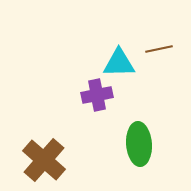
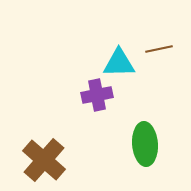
green ellipse: moved 6 px right
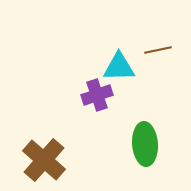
brown line: moved 1 px left, 1 px down
cyan triangle: moved 4 px down
purple cross: rotated 8 degrees counterclockwise
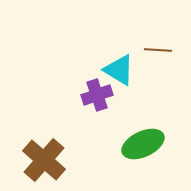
brown line: rotated 16 degrees clockwise
cyan triangle: moved 3 px down; rotated 32 degrees clockwise
green ellipse: moved 2 px left; rotated 69 degrees clockwise
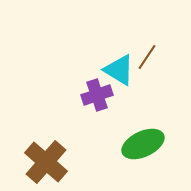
brown line: moved 11 px left, 7 px down; rotated 60 degrees counterclockwise
brown cross: moved 2 px right, 2 px down
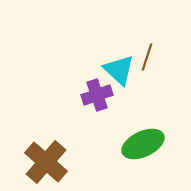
brown line: rotated 16 degrees counterclockwise
cyan triangle: rotated 12 degrees clockwise
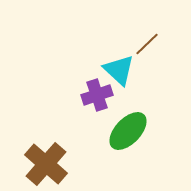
brown line: moved 13 px up; rotated 28 degrees clockwise
green ellipse: moved 15 px left, 13 px up; rotated 21 degrees counterclockwise
brown cross: moved 2 px down
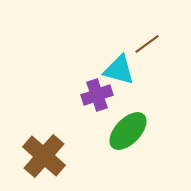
brown line: rotated 8 degrees clockwise
cyan triangle: rotated 28 degrees counterclockwise
brown cross: moved 2 px left, 8 px up
